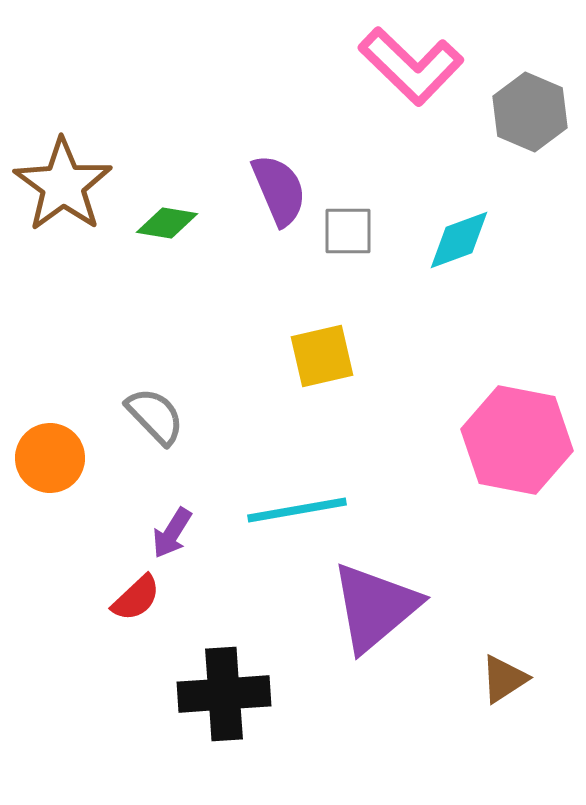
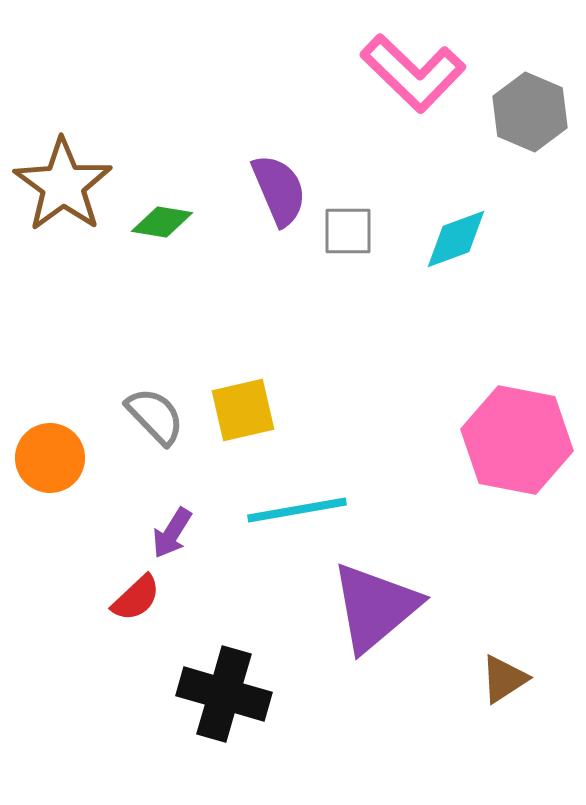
pink L-shape: moved 2 px right, 7 px down
green diamond: moved 5 px left, 1 px up
cyan diamond: moved 3 px left, 1 px up
yellow square: moved 79 px left, 54 px down
black cross: rotated 20 degrees clockwise
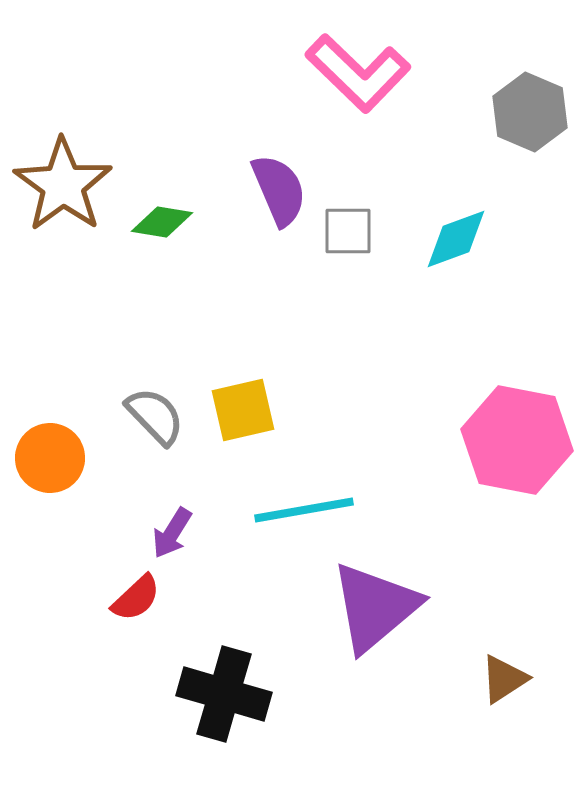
pink L-shape: moved 55 px left
cyan line: moved 7 px right
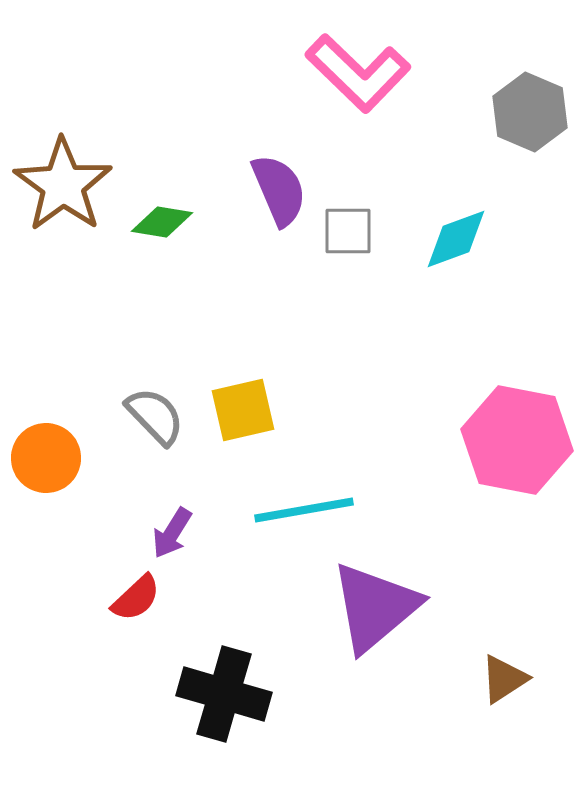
orange circle: moved 4 px left
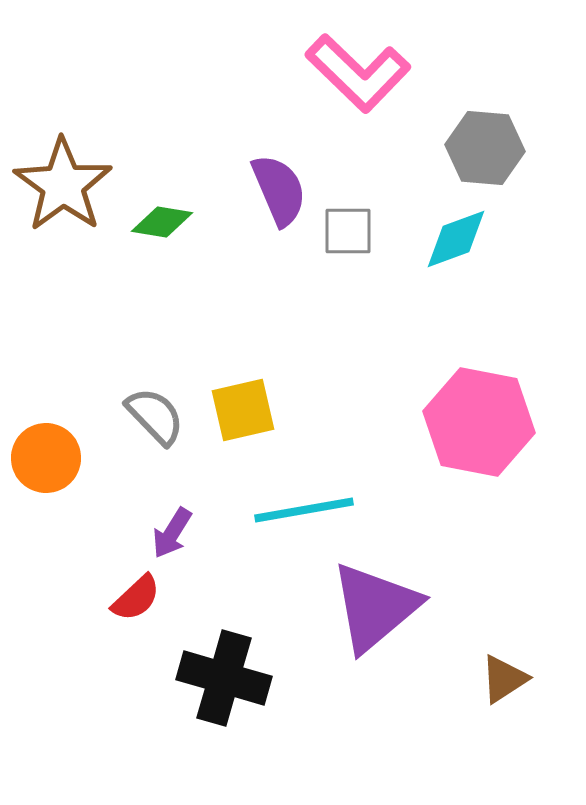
gray hexagon: moved 45 px left, 36 px down; rotated 18 degrees counterclockwise
pink hexagon: moved 38 px left, 18 px up
black cross: moved 16 px up
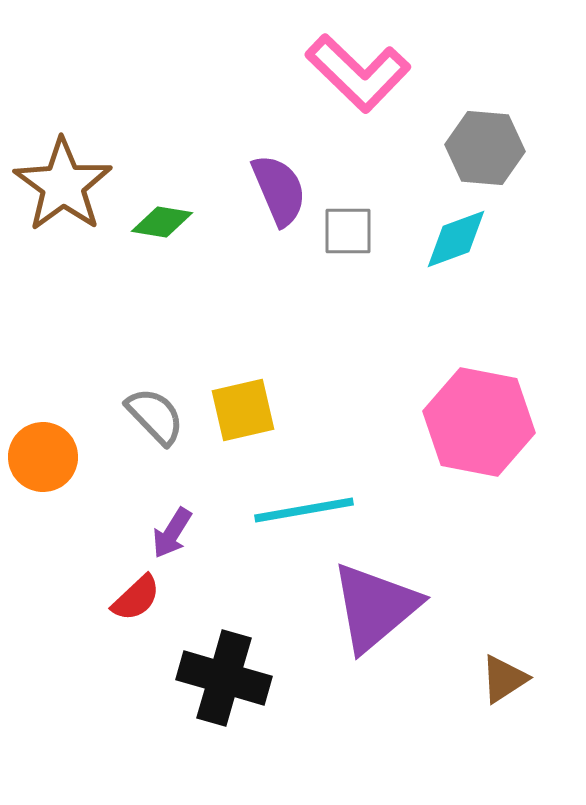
orange circle: moved 3 px left, 1 px up
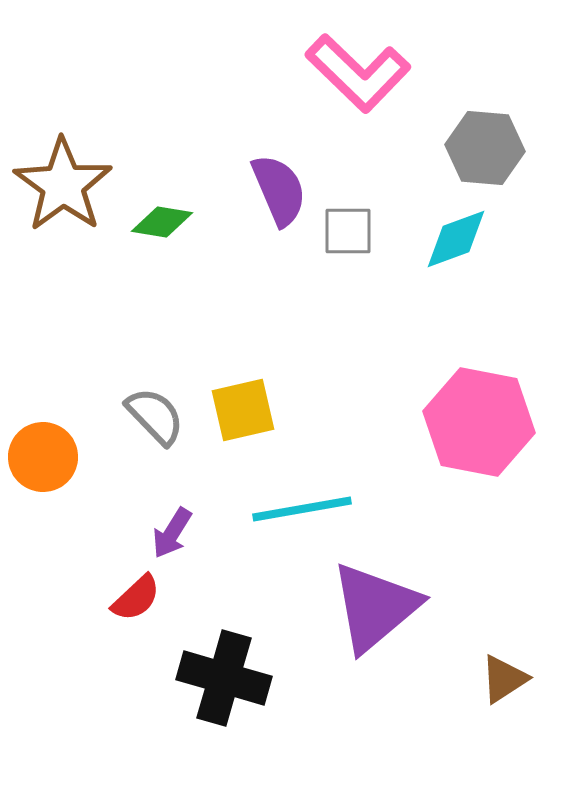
cyan line: moved 2 px left, 1 px up
